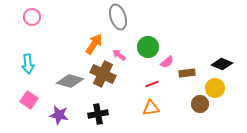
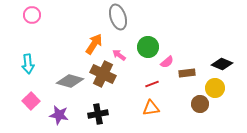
pink circle: moved 2 px up
pink square: moved 2 px right, 1 px down; rotated 12 degrees clockwise
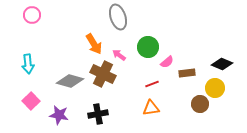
orange arrow: rotated 115 degrees clockwise
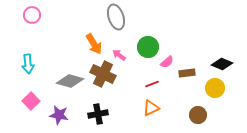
gray ellipse: moved 2 px left
brown circle: moved 2 px left, 11 px down
orange triangle: rotated 18 degrees counterclockwise
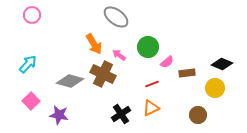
gray ellipse: rotated 35 degrees counterclockwise
cyan arrow: rotated 132 degrees counterclockwise
black cross: moved 23 px right; rotated 24 degrees counterclockwise
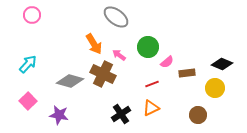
pink square: moved 3 px left
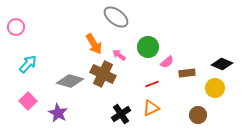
pink circle: moved 16 px left, 12 px down
purple star: moved 1 px left, 2 px up; rotated 18 degrees clockwise
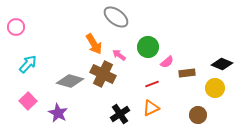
black cross: moved 1 px left
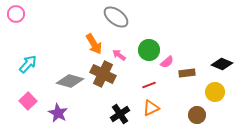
pink circle: moved 13 px up
green circle: moved 1 px right, 3 px down
red line: moved 3 px left, 1 px down
yellow circle: moved 4 px down
brown circle: moved 1 px left
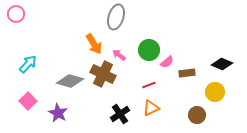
gray ellipse: rotated 70 degrees clockwise
